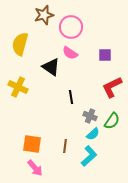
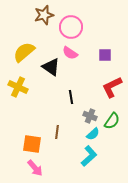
yellow semicircle: moved 4 px right, 8 px down; rotated 35 degrees clockwise
brown line: moved 8 px left, 14 px up
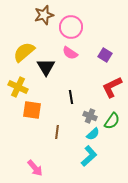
purple square: rotated 32 degrees clockwise
black triangle: moved 5 px left; rotated 24 degrees clockwise
orange square: moved 34 px up
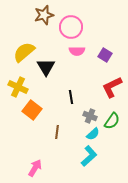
pink semicircle: moved 7 px right, 2 px up; rotated 35 degrees counterclockwise
orange square: rotated 30 degrees clockwise
pink arrow: rotated 108 degrees counterclockwise
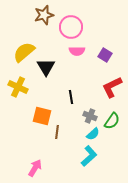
orange square: moved 10 px right, 6 px down; rotated 24 degrees counterclockwise
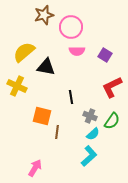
black triangle: rotated 48 degrees counterclockwise
yellow cross: moved 1 px left, 1 px up
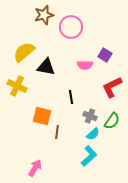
pink semicircle: moved 8 px right, 14 px down
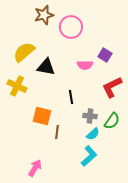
gray cross: rotated 16 degrees counterclockwise
